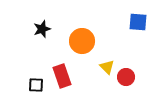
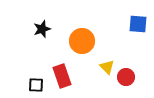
blue square: moved 2 px down
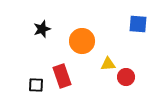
yellow triangle: moved 1 px right, 3 px up; rotated 49 degrees counterclockwise
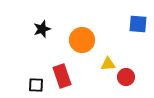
orange circle: moved 1 px up
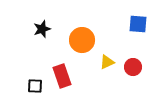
yellow triangle: moved 1 px left, 2 px up; rotated 21 degrees counterclockwise
red circle: moved 7 px right, 10 px up
black square: moved 1 px left, 1 px down
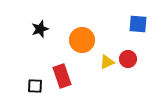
black star: moved 2 px left
red circle: moved 5 px left, 8 px up
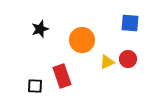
blue square: moved 8 px left, 1 px up
